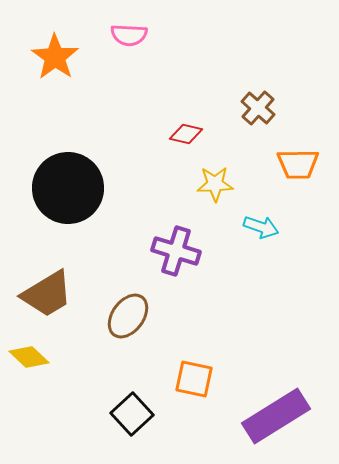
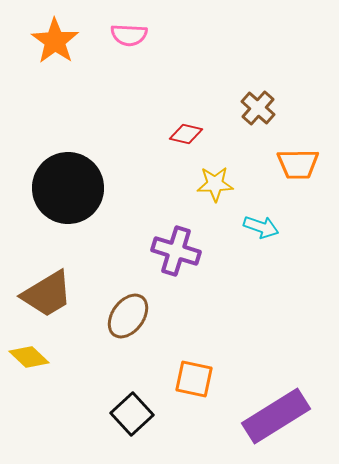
orange star: moved 16 px up
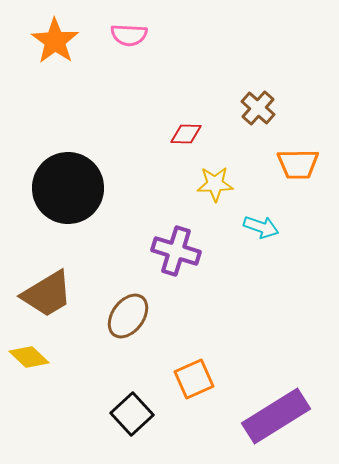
red diamond: rotated 12 degrees counterclockwise
orange square: rotated 36 degrees counterclockwise
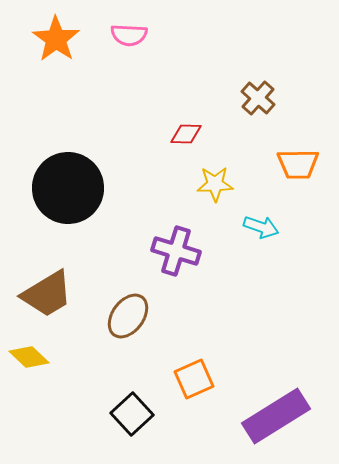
orange star: moved 1 px right, 2 px up
brown cross: moved 10 px up
